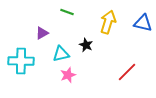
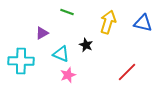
cyan triangle: rotated 36 degrees clockwise
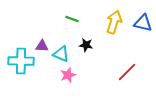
green line: moved 5 px right, 7 px down
yellow arrow: moved 6 px right
purple triangle: moved 13 px down; rotated 32 degrees clockwise
black star: rotated 16 degrees counterclockwise
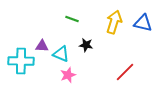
red line: moved 2 px left
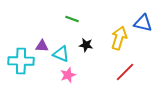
yellow arrow: moved 5 px right, 16 px down
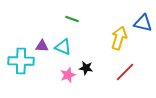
black star: moved 23 px down
cyan triangle: moved 2 px right, 7 px up
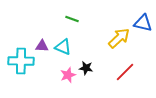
yellow arrow: rotated 30 degrees clockwise
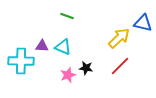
green line: moved 5 px left, 3 px up
red line: moved 5 px left, 6 px up
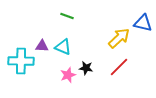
red line: moved 1 px left, 1 px down
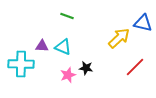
cyan cross: moved 3 px down
red line: moved 16 px right
